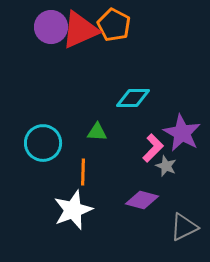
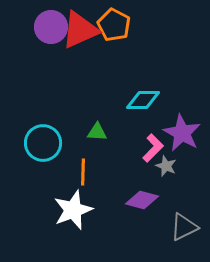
cyan diamond: moved 10 px right, 2 px down
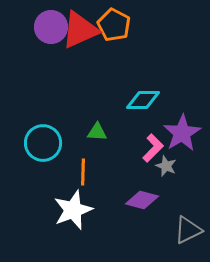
purple star: rotated 12 degrees clockwise
gray triangle: moved 4 px right, 3 px down
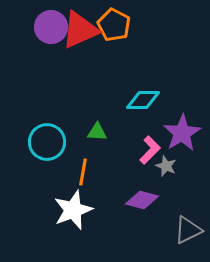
cyan circle: moved 4 px right, 1 px up
pink L-shape: moved 3 px left, 2 px down
orange line: rotated 8 degrees clockwise
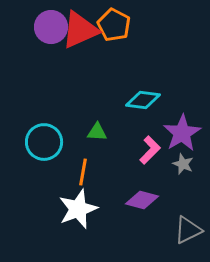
cyan diamond: rotated 8 degrees clockwise
cyan circle: moved 3 px left
gray star: moved 17 px right, 2 px up
white star: moved 5 px right, 1 px up
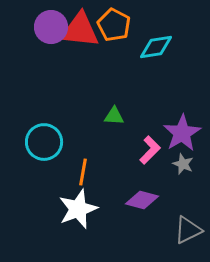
red triangle: rotated 30 degrees clockwise
cyan diamond: moved 13 px right, 53 px up; rotated 16 degrees counterclockwise
green triangle: moved 17 px right, 16 px up
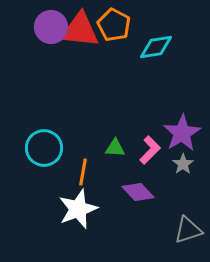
green triangle: moved 1 px right, 32 px down
cyan circle: moved 6 px down
gray star: rotated 15 degrees clockwise
purple diamond: moved 4 px left, 8 px up; rotated 32 degrees clockwise
gray triangle: rotated 8 degrees clockwise
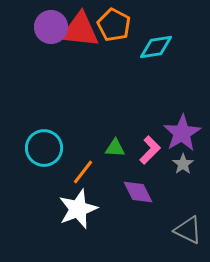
orange line: rotated 28 degrees clockwise
purple diamond: rotated 16 degrees clockwise
gray triangle: rotated 44 degrees clockwise
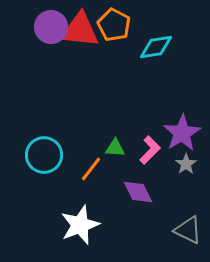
cyan circle: moved 7 px down
gray star: moved 3 px right
orange line: moved 8 px right, 3 px up
white star: moved 2 px right, 16 px down
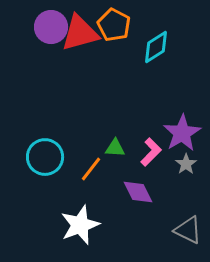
red triangle: moved 3 px down; rotated 21 degrees counterclockwise
cyan diamond: rotated 24 degrees counterclockwise
pink L-shape: moved 1 px right, 2 px down
cyan circle: moved 1 px right, 2 px down
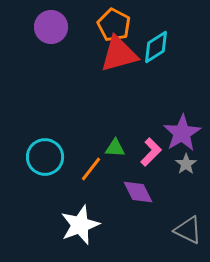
red triangle: moved 39 px right, 21 px down
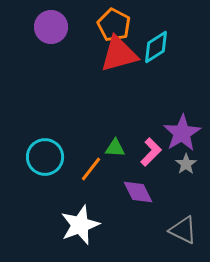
gray triangle: moved 5 px left
